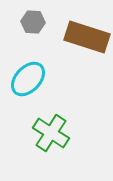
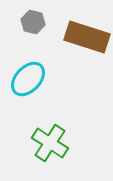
gray hexagon: rotated 10 degrees clockwise
green cross: moved 1 px left, 10 px down
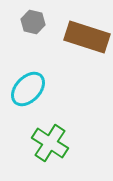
cyan ellipse: moved 10 px down
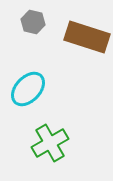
green cross: rotated 27 degrees clockwise
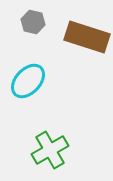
cyan ellipse: moved 8 px up
green cross: moved 7 px down
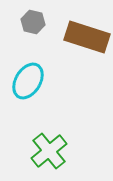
cyan ellipse: rotated 12 degrees counterclockwise
green cross: moved 1 px left, 1 px down; rotated 9 degrees counterclockwise
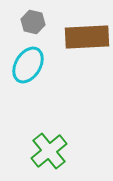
brown rectangle: rotated 21 degrees counterclockwise
cyan ellipse: moved 16 px up
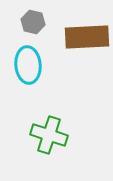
cyan ellipse: rotated 36 degrees counterclockwise
green cross: moved 16 px up; rotated 33 degrees counterclockwise
